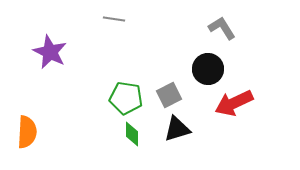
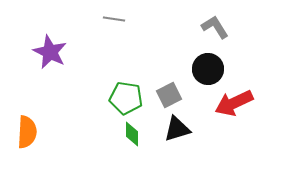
gray L-shape: moved 7 px left, 1 px up
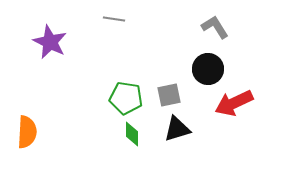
purple star: moved 10 px up
gray square: rotated 15 degrees clockwise
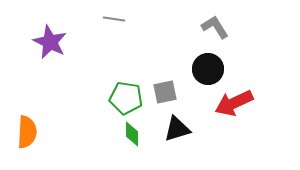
gray square: moved 4 px left, 3 px up
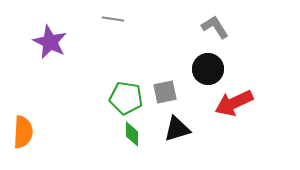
gray line: moved 1 px left
orange semicircle: moved 4 px left
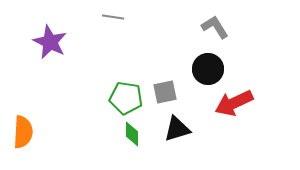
gray line: moved 2 px up
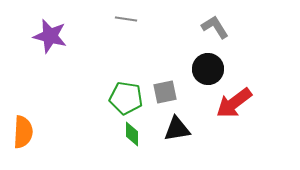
gray line: moved 13 px right, 2 px down
purple star: moved 6 px up; rotated 12 degrees counterclockwise
red arrow: rotated 12 degrees counterclockwise
black triangle: rotated 8 degrees clockwise
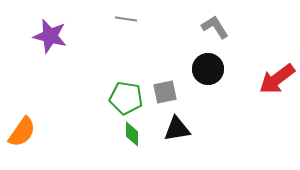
red arrow: moved 43 px right, 24 px up
orange semicircle: moved 1 px left; rotated 32 degrees clockwise
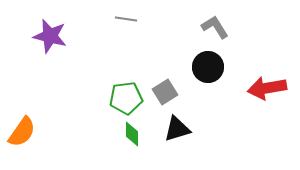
black circle: moved 2 px up
red arrow: moved 10 px left, 9 px down; rotated 27 degrees clockwise
gray square: rotated 20 degrees counterclockwise
green pentagon: rotated 16 degrees counterclockwise
black triangle: rotated 8 degrees counterclockwise
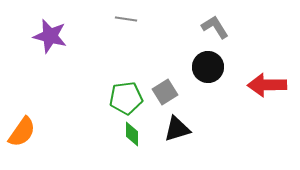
red arrow: moved 3 px up; rotated 9 degrees clockwise
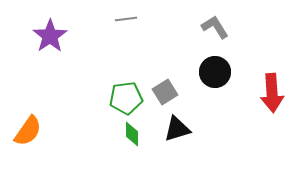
gray line: rotated 15 degrees counterclockwise
purple star: rotated 24 degrees clockwise
black circle: moved 7 px right, 5 px down
red arrow: moved 5 px right, 8 px down; rotated 93 degrees counterclockwise
orange semicircle: moved 6 px right, 1 px up
